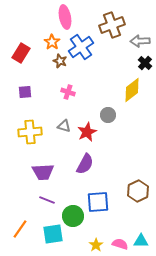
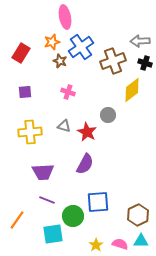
brown cross: moved 1 px right, 36 px down
orange star: rotated 21 degrees clockwise
black cross: rotated 24 degrees counterclockwise
red star: rotated 18 degrees counterclockwise
brown hexagon: moved 24 px down
orange line: moved 3 px left, 9 px up
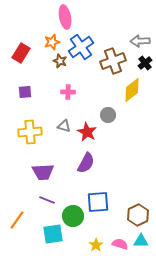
black cross: rotated 32 degrees clockwise
pink cross: rotated 16 degrees counterclockwise
purple semicircle: moved 1 px right, 1 px up
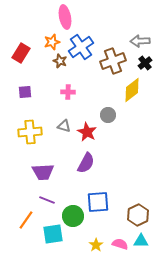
orange line: moved 9 px right
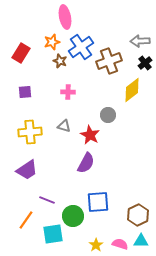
brown cross: moved 4 px left
red star: moved 3 px right, 3 px down
purple trapezoid: moved 16 px left, 2 px up; rotated 30 degrees counterclockwise
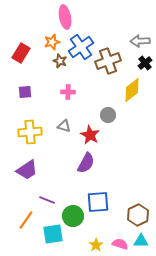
brown cross: moved 1 px left
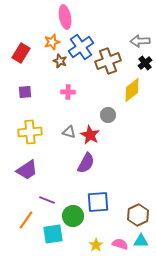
gray triangle: moved 5 px right, 6 px down
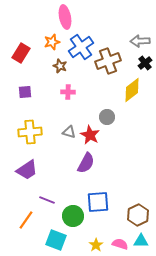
brown star: moved 5 px down
gray circle: moved 1 px left, 2 px down
cyan square: moved 3 px right, 6 px down; rotated 30 degrees clockwise
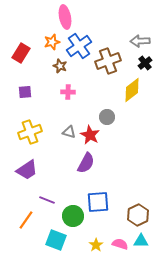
blue cross: moved 2 px left, 1 px up
yellow cross: rotated 15 degrees counterclockwise
